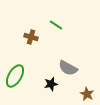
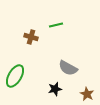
green line: rotated 48 degrees counterclockwise
black star: moved 4 px right, 5 px down
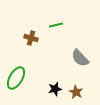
brown cross: moved 1 px down
gray semicircle: moved 12 px right, 10 px up; rotated 18 degrees clockwise
green ellipse: moved 1 px right, 2 px down
brown star: moved 11 px left, 2 px up
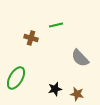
brown star: moved 1 px right, 2 px down; rotated 16 degrees counterclockwise
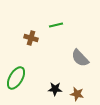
black star: rotated 16 degrees clockwise
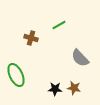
green line: moved 3 px right; rotated 16 degrees counterclockwise
green ellipse: moved 3 px up; rotated 55 degrees counterclockwise
brown star: moved 3 px left, 6 px up
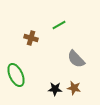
gray semicircle: moved 4 px left, 1 px down
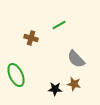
brown star: moved 4 px up
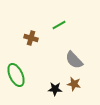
gray semicircle: moved 2 px left, 1 px down
